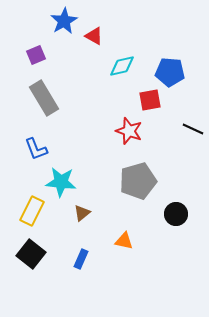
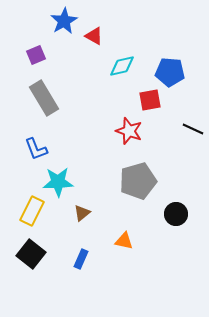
cyan star: moved 3 px left; rotated 8 degrees counterclockwise
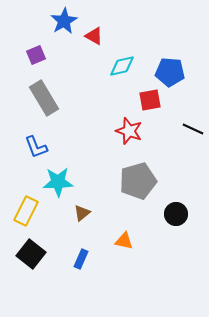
blue L-shape: moved 2 px up
yellow rectangle: moved 6 px left
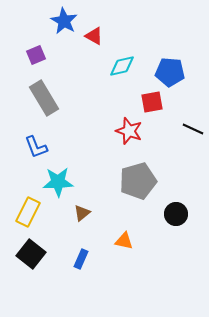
blue star: rotated 12 degrees counterclockwise
red square: moved 2 px right, 2 px down
yellow rectangle: moved 2 px right, 1 px down
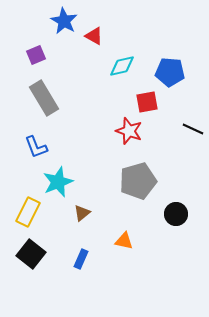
red square: moved 5 px left
cyan star: rotated 20 degrees counterclockwise
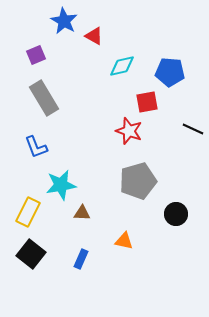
cyan star: moved 3 px right, 3 px down; rotated 12 degrees clockwise
brown triangle: rotated 42 degrees clockwise
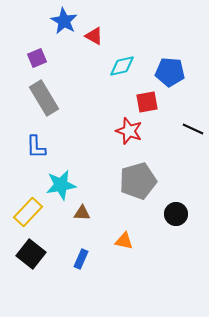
purple square: moved 1 px right, 3 px down
blue L-shape: rotated 20 degrees clockwise
yellow rectangle: rotated 16 degrees clockwise
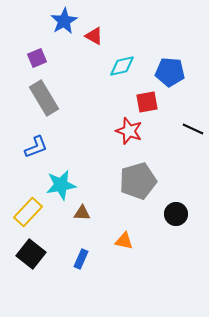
blue star: rotated 12 degrees clockwise
blue L-shape: rotated 110 degrees counterclockwise
